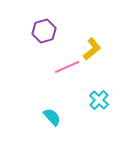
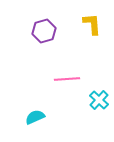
yellow L-shape: moved 25 px up; rotated 55 degrees counterclockwise
pink line: moved 12 px down; rotated 20 degrees clockwise
cyan semicircle: moved 17 px left; rotated 72 degrees counterclockwise
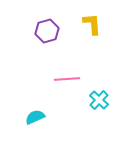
purple hexagon: moved 3 px right
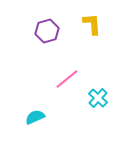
pink line: rotated 35 degrees counterclockwise
cyan cross: moved 1 px left, 2 px up
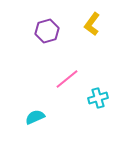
yellow L-shape: rotated 140 degrees counterclockwise
cyan cross: rotated 30 degrees clockwise
